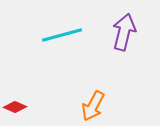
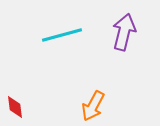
red diamond: rotated 60 degrees clockwise
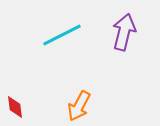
cyan line: rotated 12 degrees counterclockwise
orange arrow: moved 14 px left
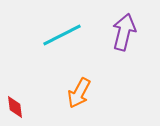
orange arrow: moved 13 px up
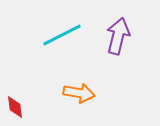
purple arrow: moved 6 px left, 4 px down
orange arrow: rotated 108 degrees counterclockwise
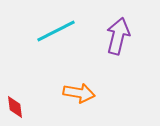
cyan line: moved 6 px left, 4 px up
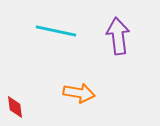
cyan line: rotated 39 degrees clockwise
purple arrow: rotated 21 degrees counterclockwise
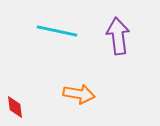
cyan line: moved 1 px right
orange arrow: moved 1 px down
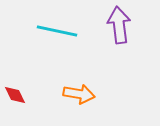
purple arrow: moved 1 px right, 11 px up
red diamond: moved 12 px up; rotated 20 degrees counterclockwise
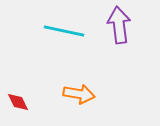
cyan line: moved 7 px right
red diamond: moved 3 px right, 7 px down
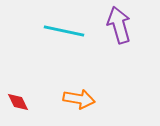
purple arrow: rotated 9 degrees counterclockwise
orange arrow: moved 5 px down
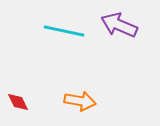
purple arrow: rotated 51 degrees counterclockwise
orange arrow: moved 1 px right, 2 px down
